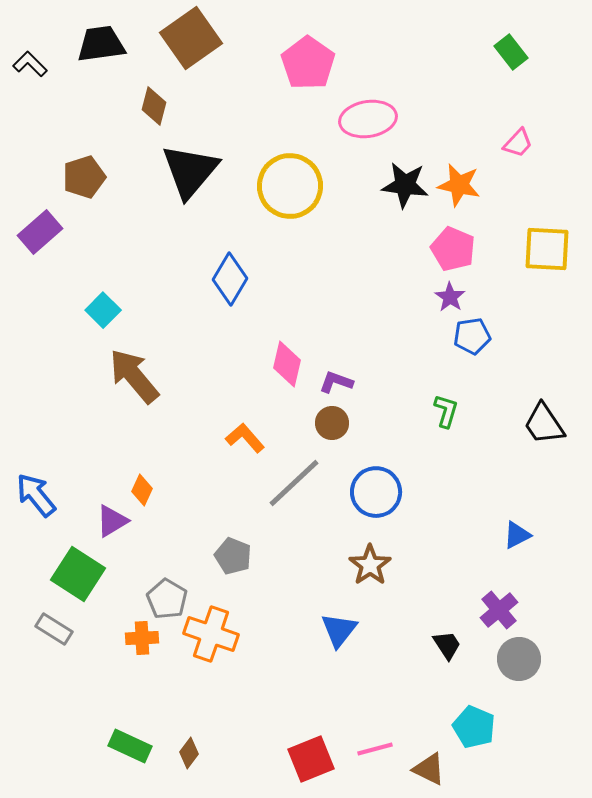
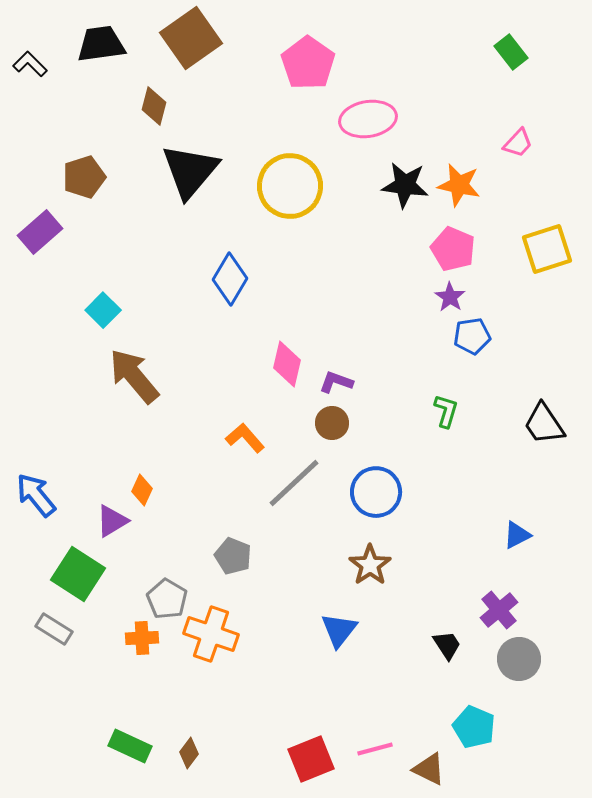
yellow square at (547, 249): rotated 21 degrees counterclockwise
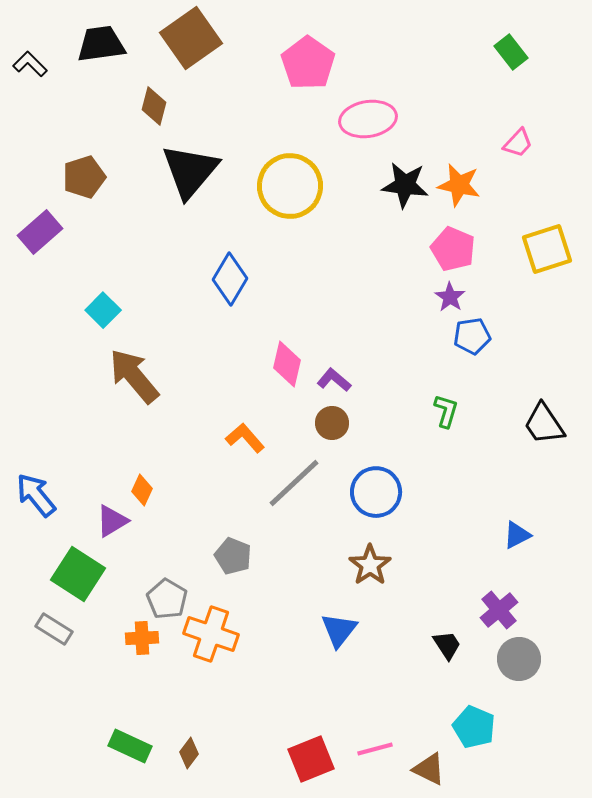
purple L-shape at (336, 382): moved 2 px left, 2 px up; rotated 20 degrees clockwise
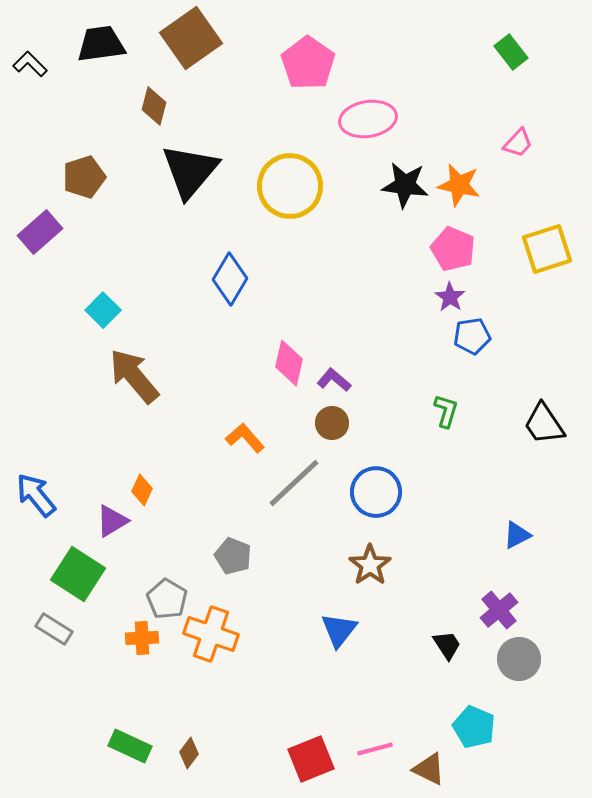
pink diamond at (287, 364): moved 2 px right, 1 px up
